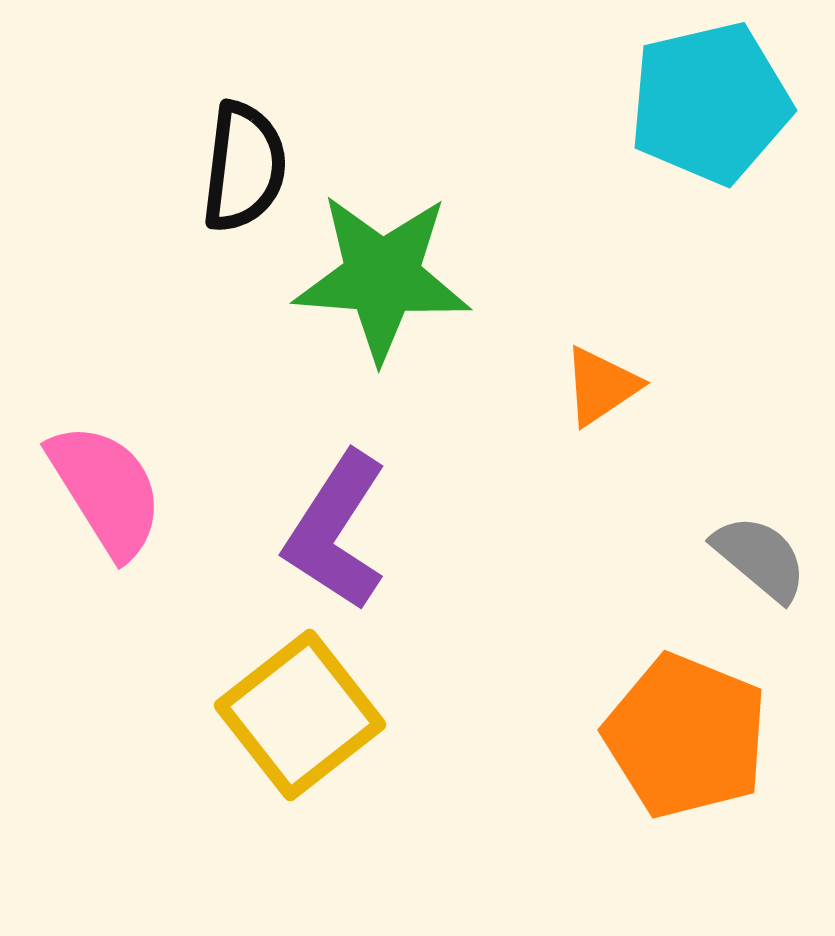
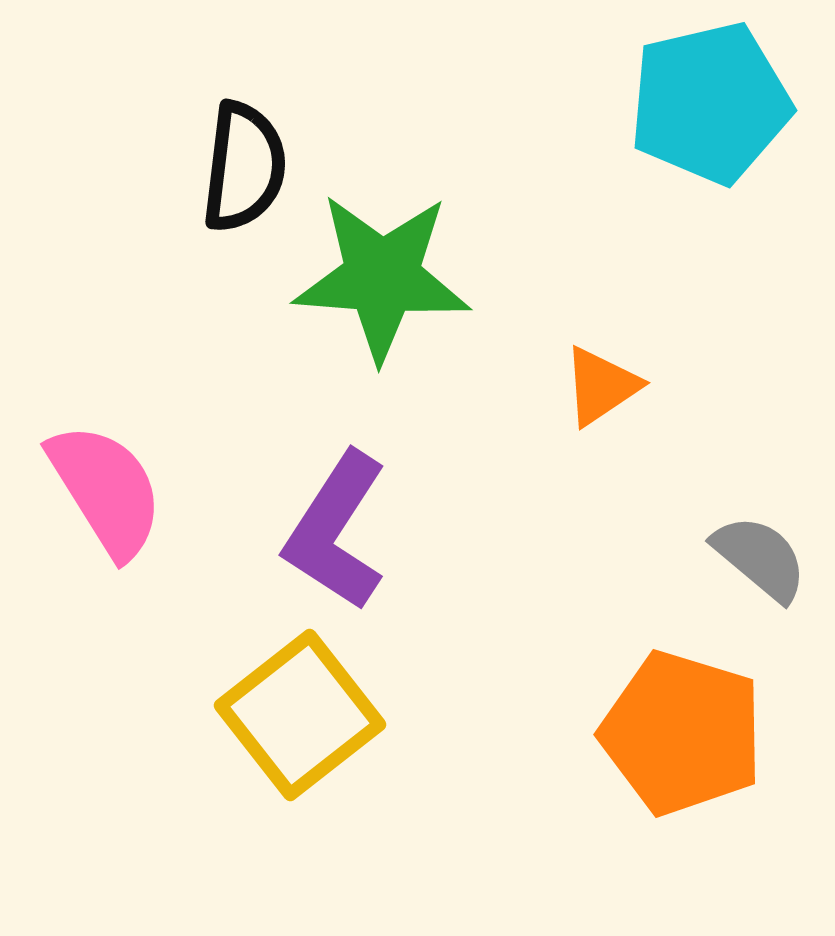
orange pentagon: moved 4 px left, 3 px up; rotated 5 degrees counterclockwise
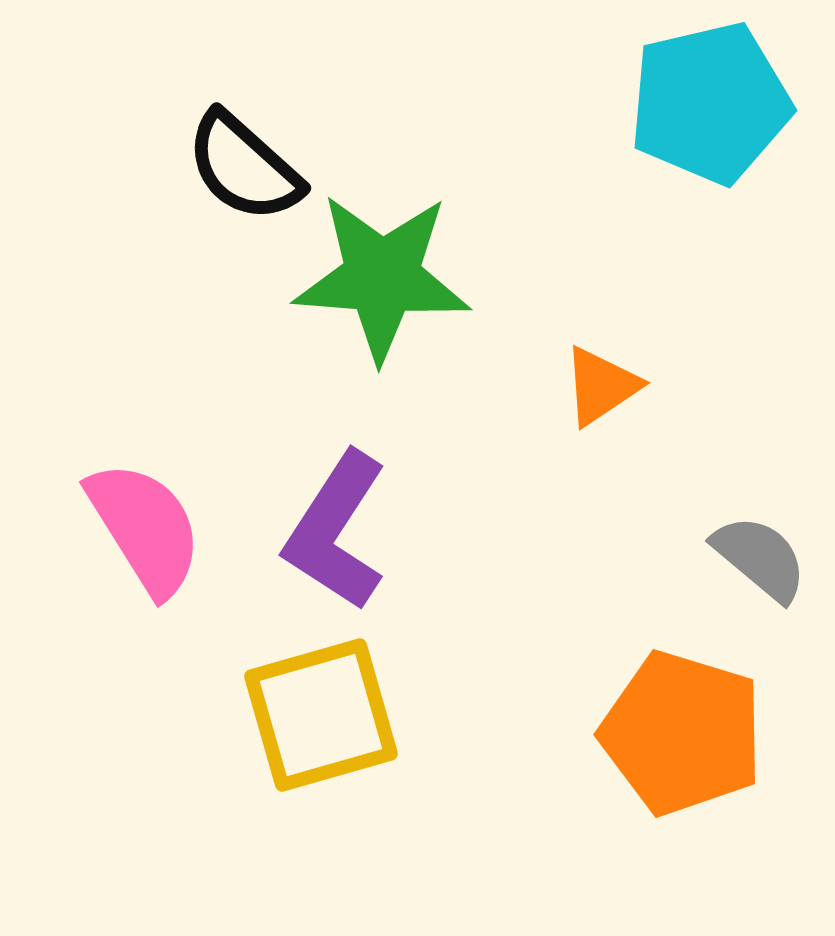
black semicircle: rotated 125 degrees clockwise
pink semicircle: moved 39 px right, 38 px down
yellow square: moved 21 px right; rotated 22 degrees clockwise
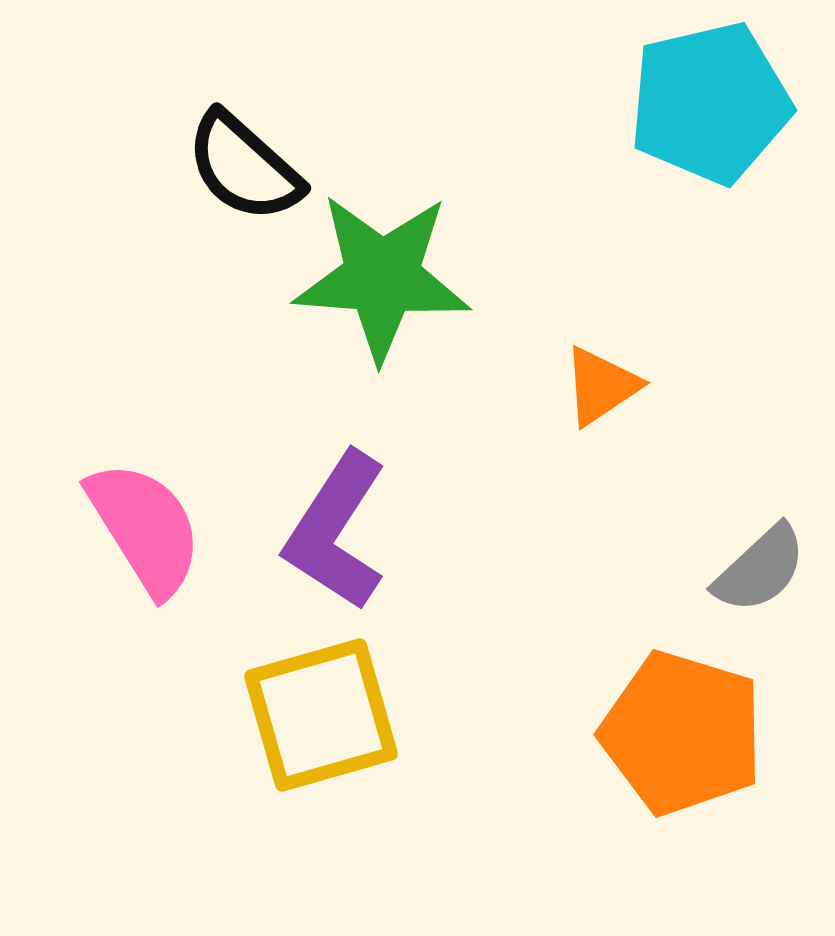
gray semicircle: moved 11 px down; rotated 97 degrees clockwise
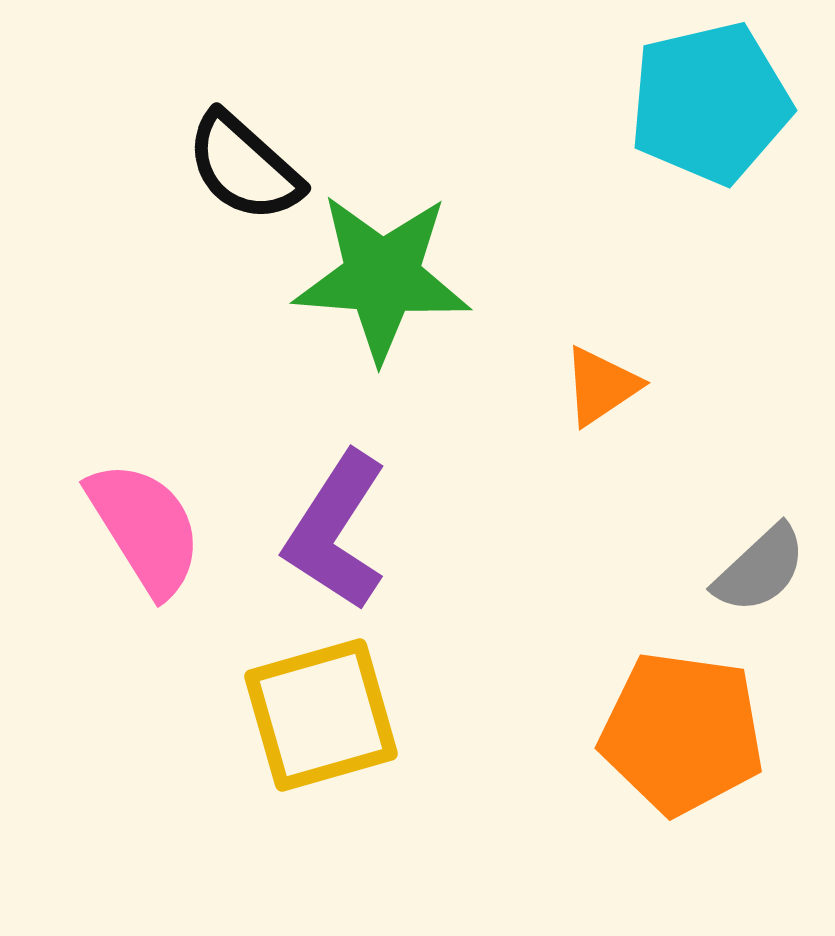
orange pentagon: rotated 9 degrees counterclockwise
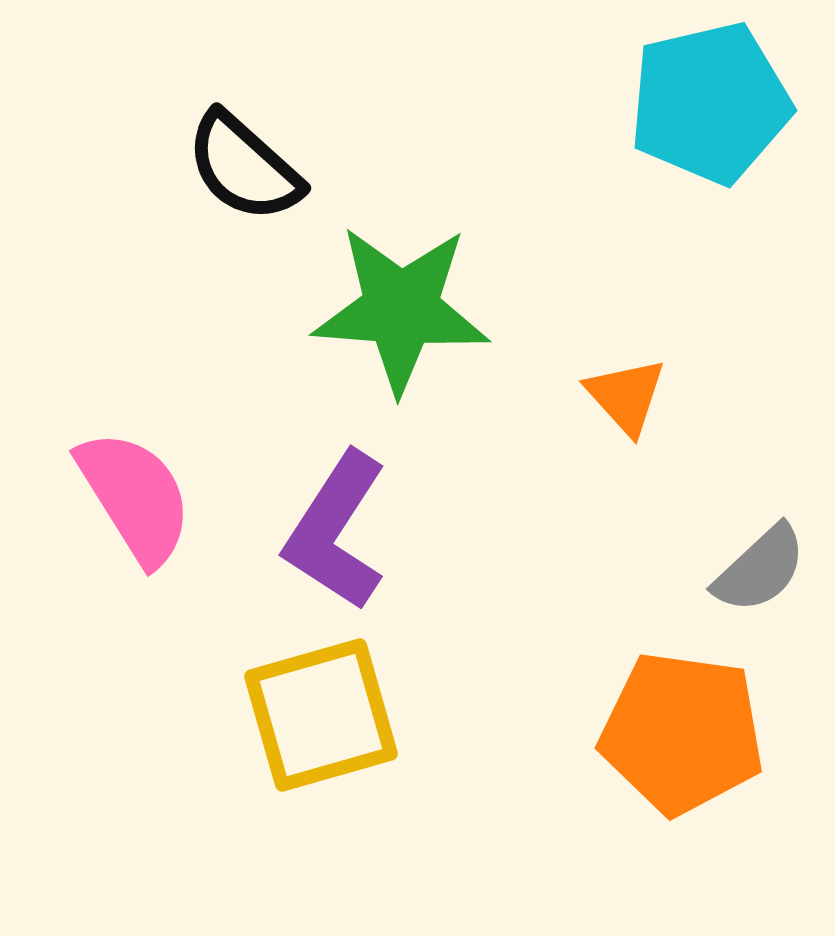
green star: moved 19 px right, 32 px down
orange triangle: moved 25 px right, 10 px down; rotated 38 degrees counterclockwise
pink semicircle: moved 10 px left, 31 px up
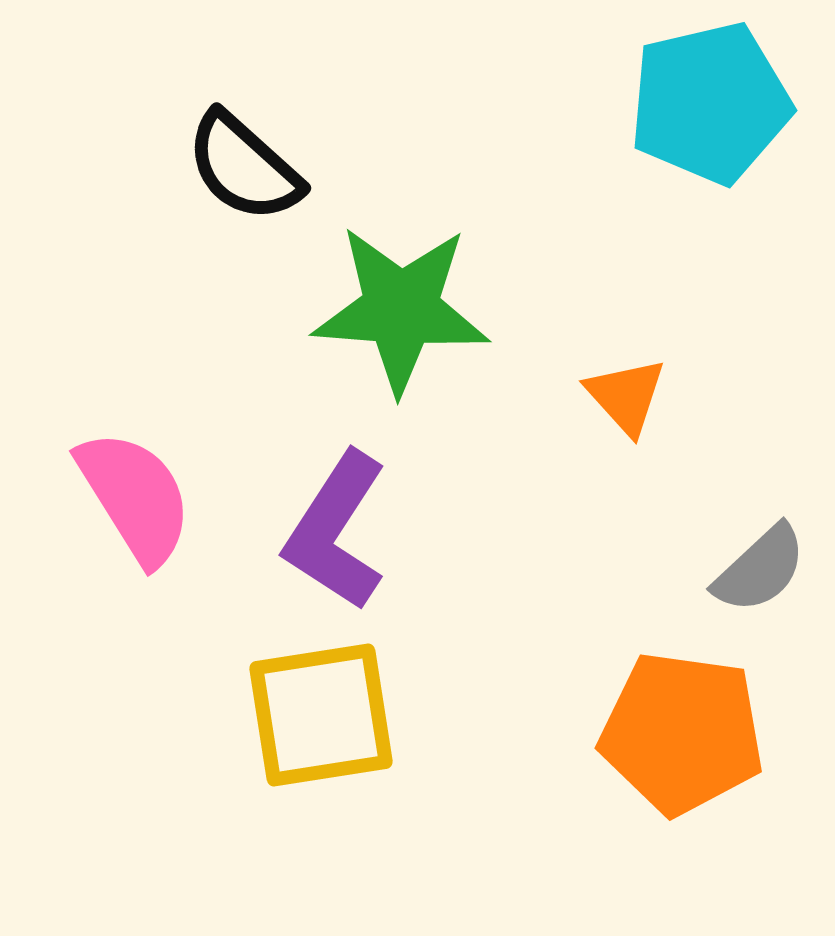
yellow square: rotated 7 degrees clockwise
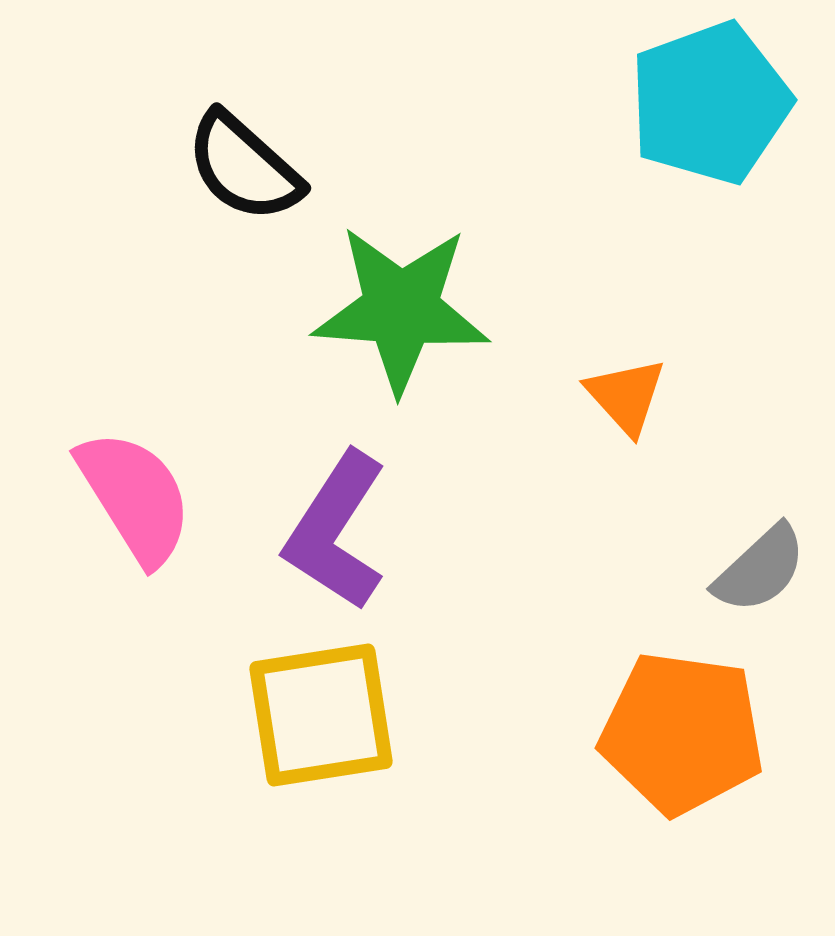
cyan pentagon: rotated 7 degrees counterclockwise
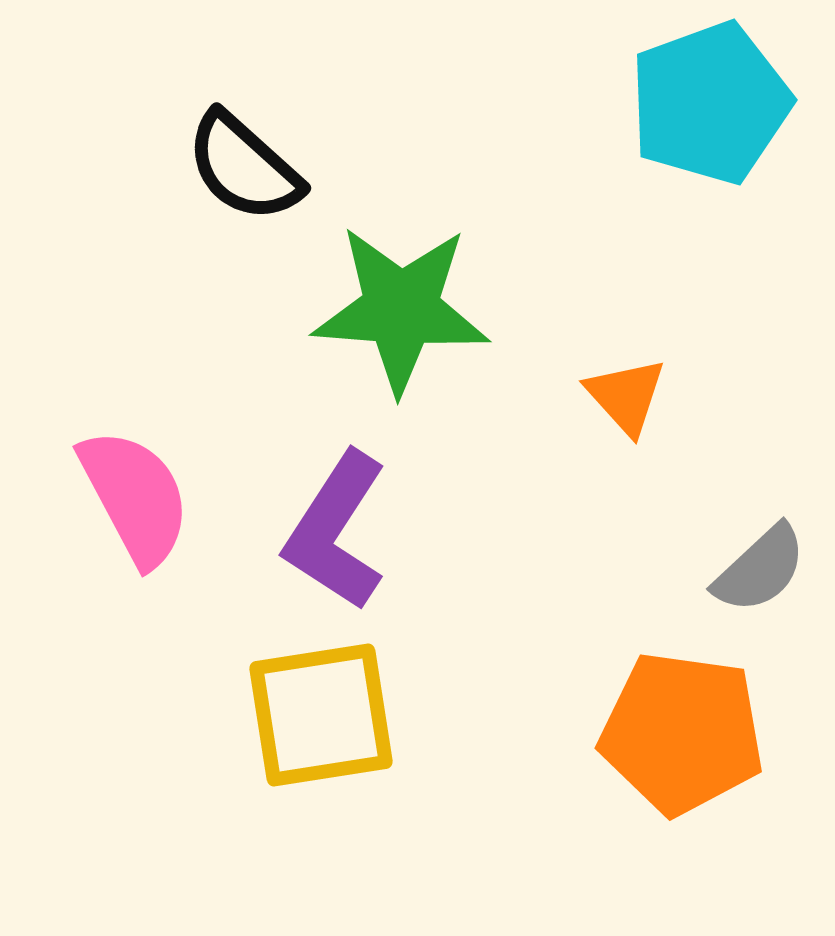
pink semicircle: rotated 4 degrees clockwise
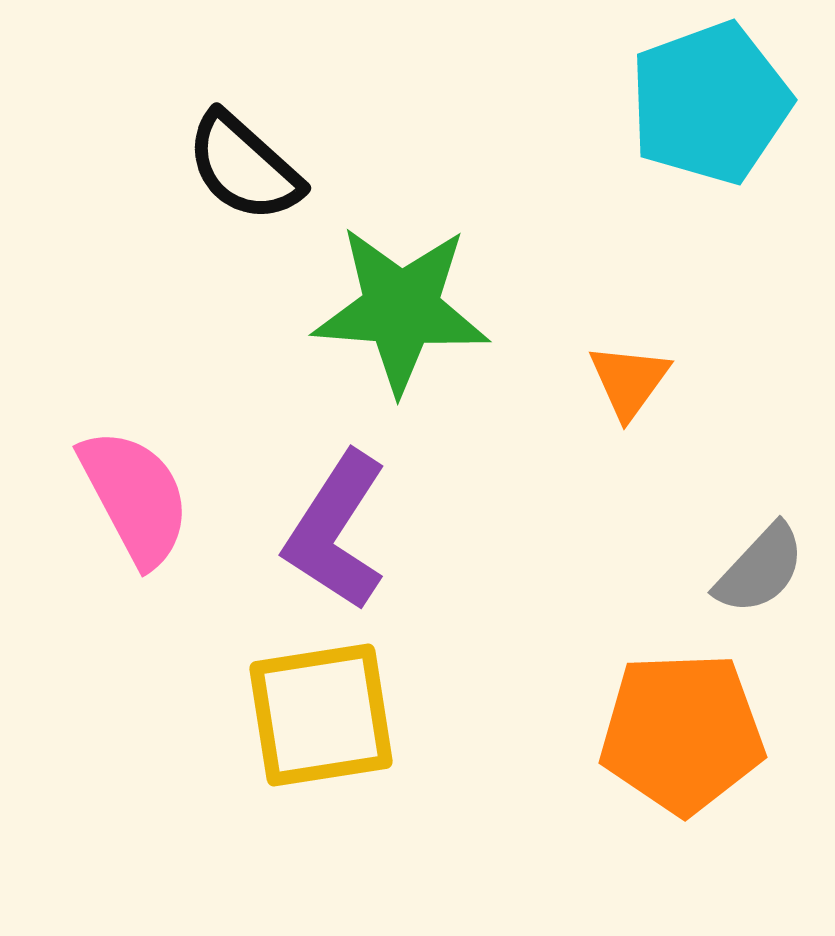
orange triangle: moved 3 px right, 15 px up; rotated 18 degrees clockwise
gray semicircle: rotated 4 degrees counterclockwise
orange pentagon: rotated 10 degrees counterclockwise
